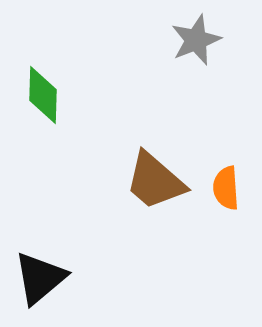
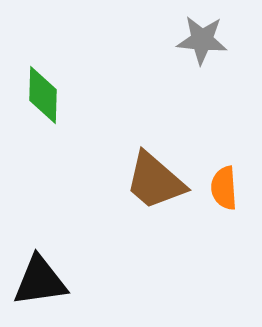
gray star: moved 6 px right; rotated 27 degrees clockwise
orange semicircle: moved 2 px left
black triangle: moved 3 px down; rotated 32 degrees clockwise
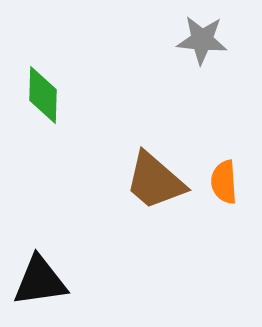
orange semicircle: moved 6 px up
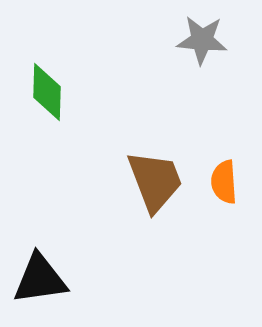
green diamond: moved 4 px right, 3 px up
brown trapezoid: rotated 152 degrees counterclockwise
black triangle: moved 2 px up
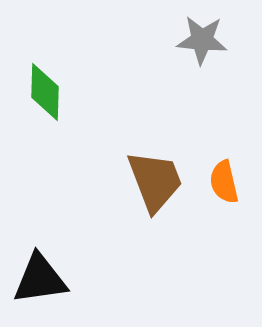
green diamond: moved 2 px left
orange semicircle: rotated 9 degrees counterclockwise
